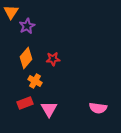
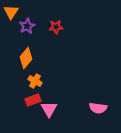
red star: moved 3 px right, 32 px up
red rectangle: moved 8 px right, 3 px up
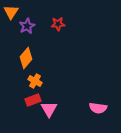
red star: moved 2 px right, 3 px up
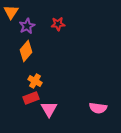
orange diamond: moved 7 px up
red rectangle: moved 2 px left, 2 px up
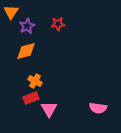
orange diamond: rotated 35 degrees clockwise
